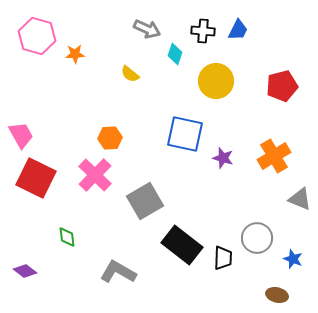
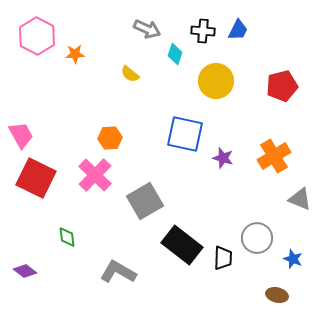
pink hexagon: rotated 12 degrees clockwise
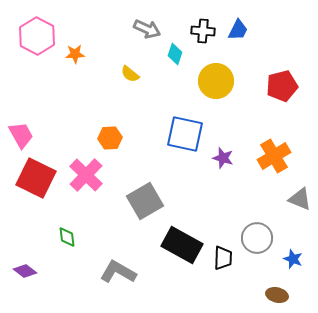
pink cross: moved 9 px left
black rectangle: rotated 9 degrees counterclockwise
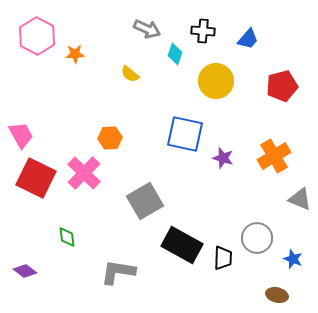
blue trapezoid: moved 10 px right, 9 px down; rotated 15 degrees clockwise
pink cross: moved 2 px left, 2 px up
gray L-shape: rotated 21 degrees counterclockwise
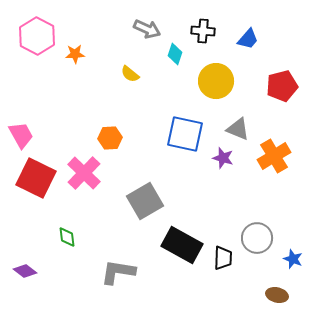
gray triangle: moved 62 px left, 70 px up
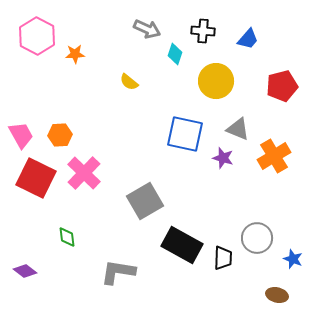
yellow semicircle: moved 1 px left, 8 px down
orange hexagon: moved 50 px left, 3 px up
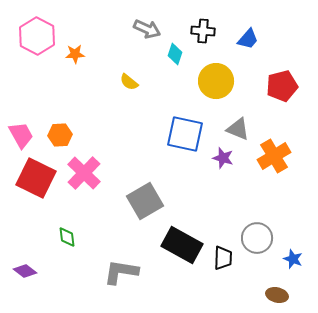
gray L-shape: moved 3 px right
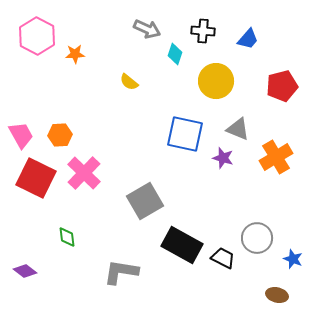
orange cross: moved 2 px right, 1 px down
black trapezoid: rotated 65 degrees counterclockwise
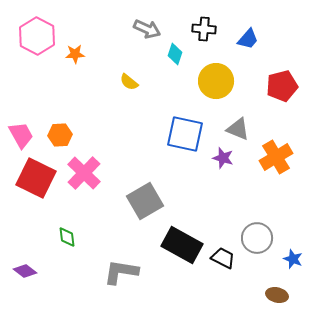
black cross: moved 1 px right, 2 px up
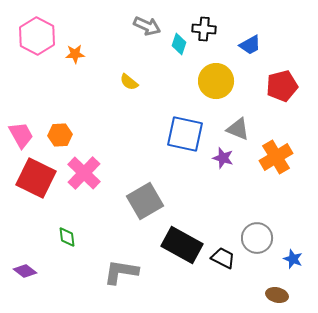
gray arrow: moved 3 px up
blue trapezoid: moved 2 px right, 6 px down; rotated 20 degrees clockwise
cyan diamond: moved 4 px right, 10 px up
